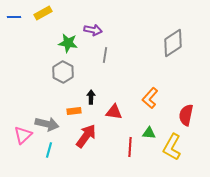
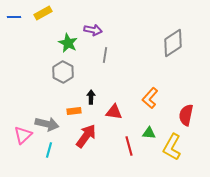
green star: rotated 18 degrees clockwise
red line: moved 1 px left, 1 px up; rotated 18 degrees counterclockwise
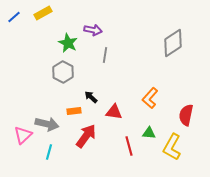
blue line: rotated 40 degrees counterclockwise
black arrow: rotated 48 degrees counterclockwise
cyan line: moved 2 px down
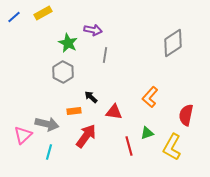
orange L-shape: moved 1 px up
green triangle: moved 2 px left; rotated 24 degrees counterclockwise
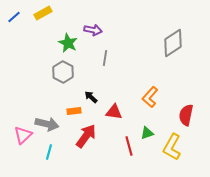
gray line: moved 3 px down
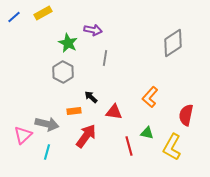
green triangle: rotated 32 degrees clockwise
cyan line: moved 2 px left
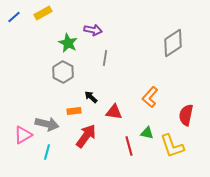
pink triangle: rotated 12 degrees clockwise
yellow L-shape: moved 1 px up; rotated 48 degrees counterclockwise
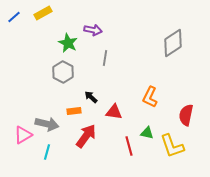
orange L-shape: rotated 15 degrees counterclockwise
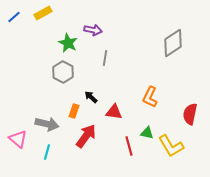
orange rectangle: rotated 64 degrees counterclockwise
red semicircle: moved 4 px right, 1 px up
pink triangle: moved 5 px left, 4 px down; rotated 48 degrees counterclockwise
yellow L-shape: moved 1 px left; rotated 12 degrees counterclockwise
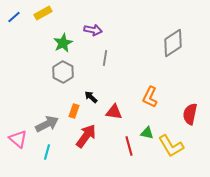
green star: moved 5 px left; rotated 18 degrees clockwise
gray arrow: rotated 40 degrees counterclockwise
